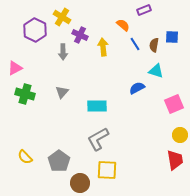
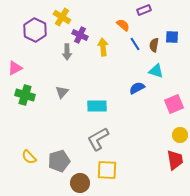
gray arrow: moved 4 px right
green cross: moved 1 px down
yellow semicircle: moved 4 px right
gray pentagon: rotated 20 degrees clockwise
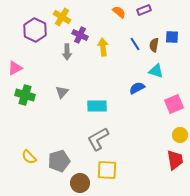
orange semicircle: moved 4 px left, 13 px up
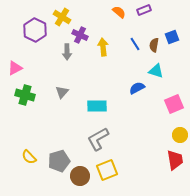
blue square: rotated 24 degrees counterclockwise
yellow square: rotated 25 degrees counterclockwise
brown circle: moved 7 px up
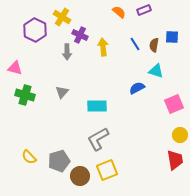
blue square: rotated 24 degrees clockwise
pink triangle: rotated 42 degrees clockwise
